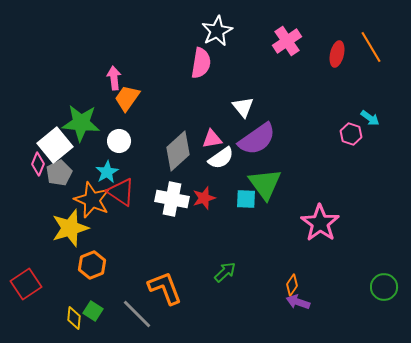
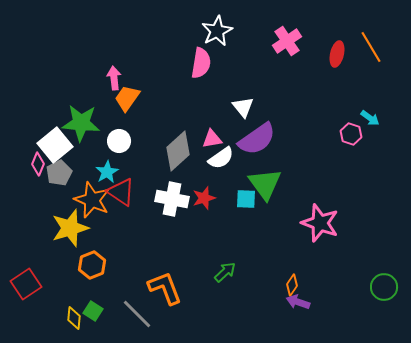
pink star: rotated 15 degrees counterclockwise
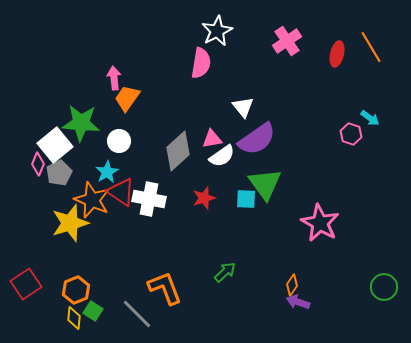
white semicircle: moved 1 px right, 2 px up
white cross: moved 23 px left
pink star: rotated 9 degrees clockwise
yellow star: moved 5 px up
orange hexagon: moved 16 px left, 25 px down
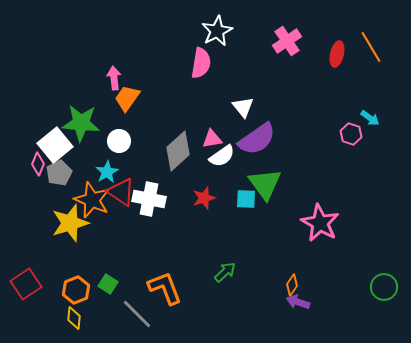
green square: moved 15 px right, 27 px up
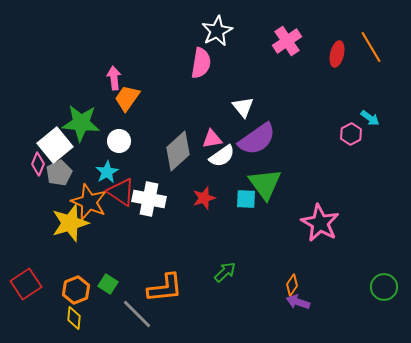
pink hexagon: rotated 15 degrees clockwise
orange star: moved 3 px left, 2 px down
orange L-shape: rotated 105 degrees clockwise
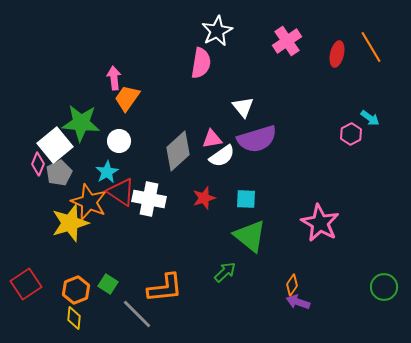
purple semicircle: rotated 18 degrees clockwise
green triangle: moved 15 px left, 52 px down; rotated 15 degrees counterclockwise
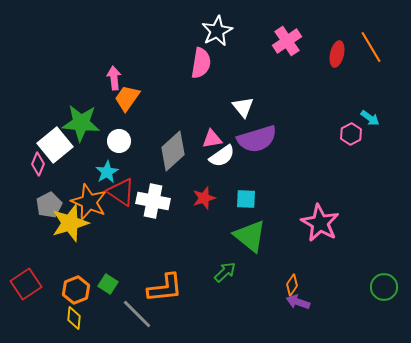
gray diamond: moved 5 px left
gray pentagon: moved 10 px left, 32 px down
white cross: moved 4 px right, 2 px down
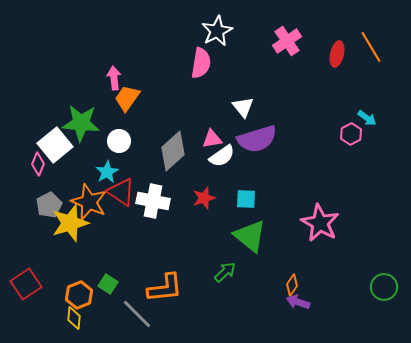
cyan arrow: moved 3 px left
orange hexagon: moved 3 px right, 5 px down
